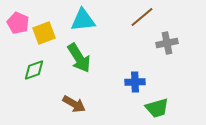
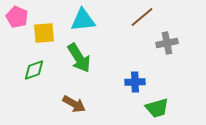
pink pentagon: moved 1 px left, 6 px up
yellow square: rotated 15 degrees clockwise
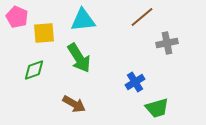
blue cross: rotated 30 degrees counterclockwise
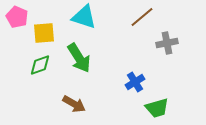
cyan triangle: moved 1 px right, 3 px up; rotated 24 degrees clockwise
green diamond: moved 6 px right, 5 px up
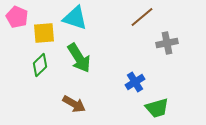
cyan triangle: moved 9 px left, 1 px down
green diamond: rotated 25 degrees counterclockwise
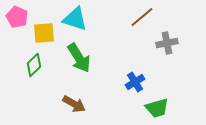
cyan triangle: moved 1 px down
green diamond: moved 6 px left
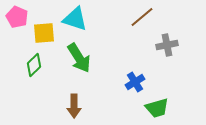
gray cross: moved 2 px down
brown arrow: moved 2 px down; rotated 60 degrees clockwise
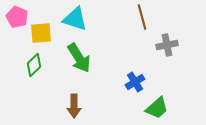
brown line: rotated 65 degrees counterclockwise
yellow square: moved 3 px left
green trapezoid: rotated 25 degrees counterclockwise
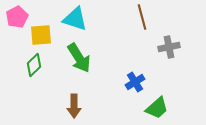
pink pentagon: rotated 20 degrees clockwise
yellow square: moved 2 px down
gray cross: moved 2 px right, 2 px down
